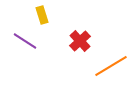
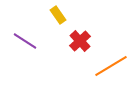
yellow rectangle: moved 16 px right; rotated 18 degrees counterclockwise
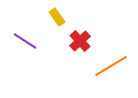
yellow rectangle: moved 1 px left, 2 px down
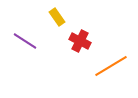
red cross: rotated 20 degrees counterclockwise
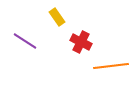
red cross: moved 1 px right, 1 px down
orange line: rotated 24 degrees clockwise
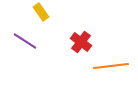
yellow rectangle: moved 16 px left, 5 px up
red cross: rotated 10 degrees clockwise
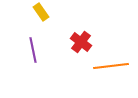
purple line: moved 8 px right, 9 px down; rotated 45 degrees clockwise
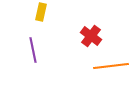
yellow rectangle: rotated 48 degrees clockwise
red cross: moved 10 px right, 6 px up
